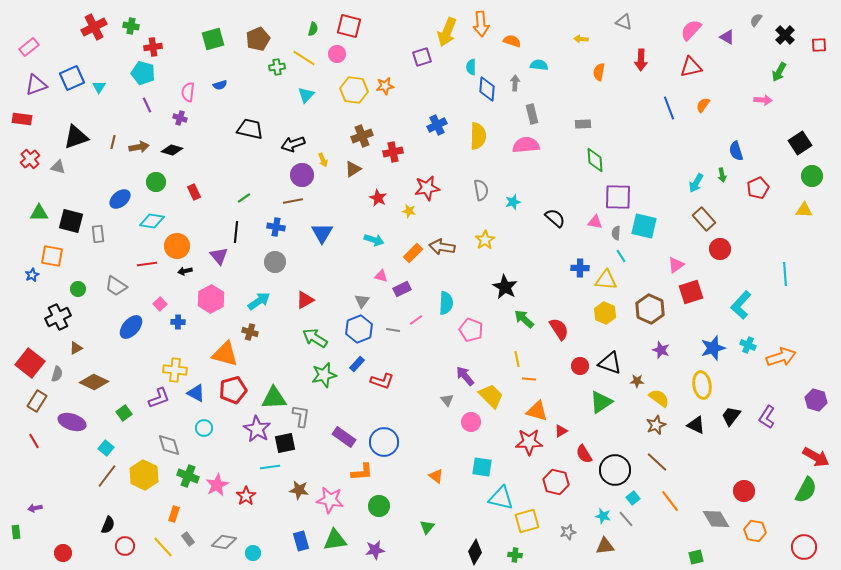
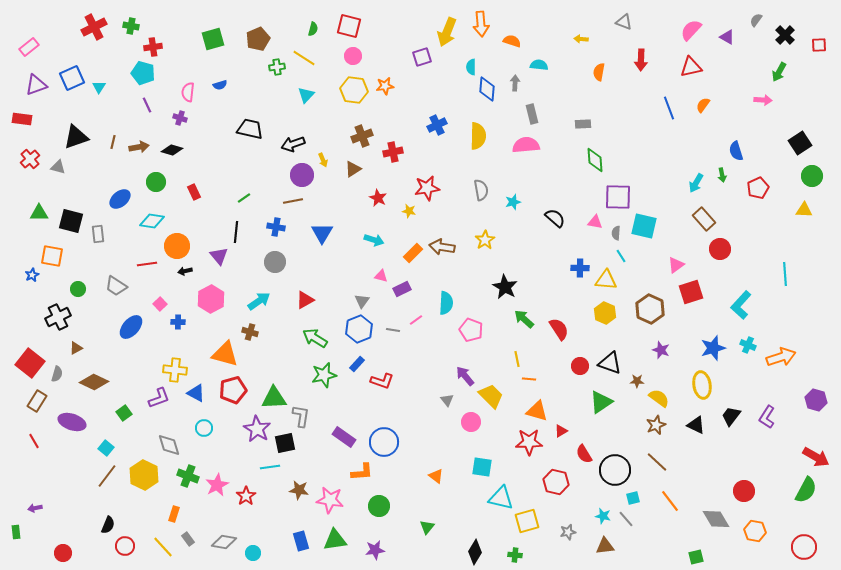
pink circle at (337, 54): moved 16 px right, 2 px down
cyan square at (633, 498): rotated 24 degrees clockwise
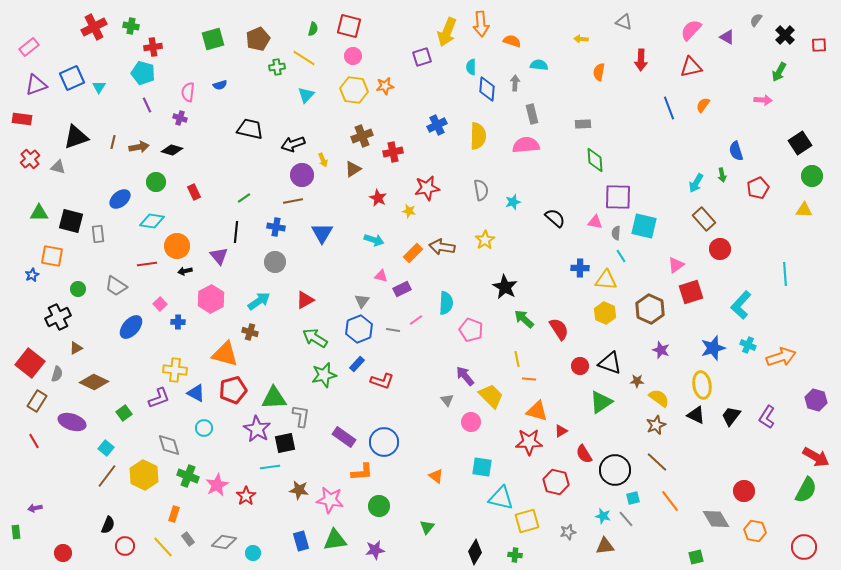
black triangle at (696, 425): moved 10 px up
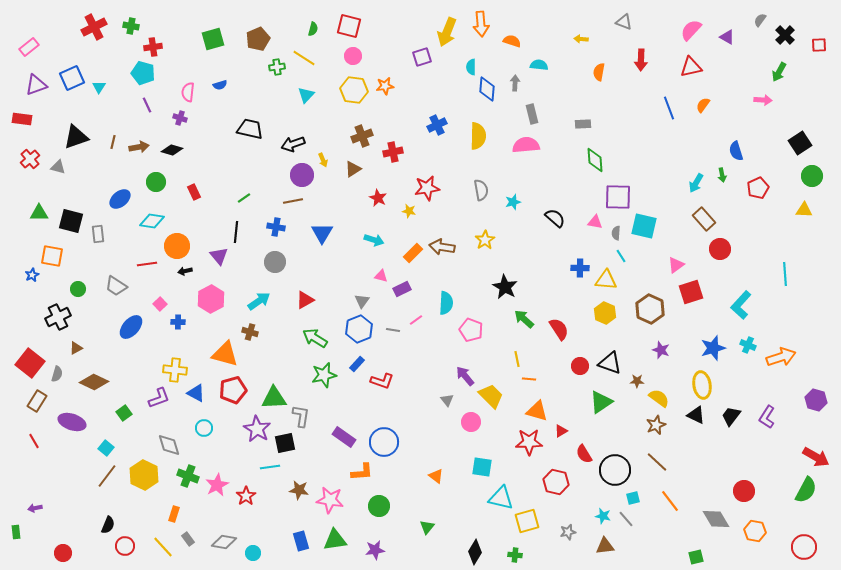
gray semicircle at (756, 20): moved 4 px right
